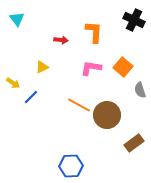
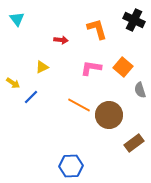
orange L-shape: moved 3 px right, 3 px up; rotated 20 degrees counterclockwise
brown circle: moved 2 px right
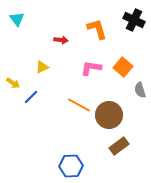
brown rectangle: moved 15 px left, 3 px down
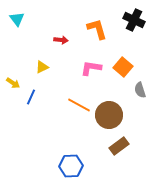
blue line: rotated 21 degrees counterclockwise
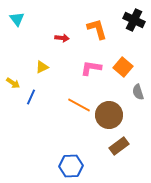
red arrow: moved 1 px right, 2 px up
gray semicircle: moved 2 px left, 2 px down
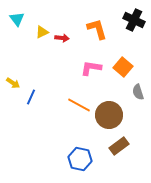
yellow triangle: moved 35 px up
blue hexagon: moved 9 px right, 7 px up; rotated 15 degrees clockwise
